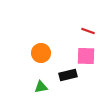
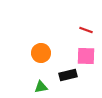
red line: moved 2 px left, 1 px up
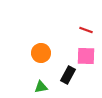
black rectangle: rotated 48 degrees counterclockwise
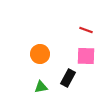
orange circle: moved 1 px left, 1 px down
black rectangle: moved 3 px down
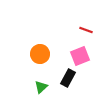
pink square: moved 6 px left; rotated 24 degrees counterclockwise
green triangle: rotated 32 degrees counterclockwise
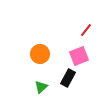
red line: rotated 72 degrees counterclockwise
pink square: moved 1 px left
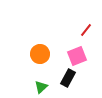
pink square: moved 2 px left
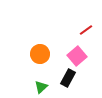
red line: rotated 16 degrees clockwise
pink square: rotated 18 degrees counterclockwise
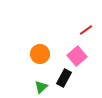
black rectangle: moved 4 px left
